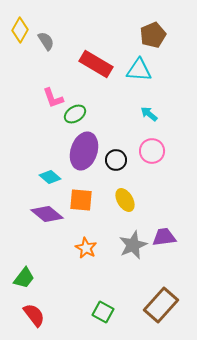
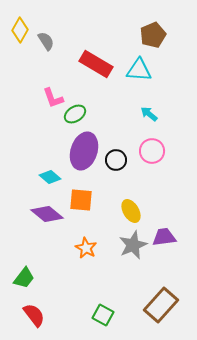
yellow ellipse: moved 6 px right, 11 px down
green square: moved 3 px down
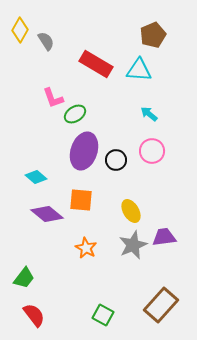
cyan diamond: moved 14 px left
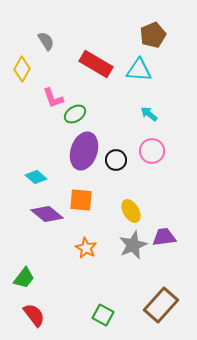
yellow diamond: moved 2 px right, 39 px down
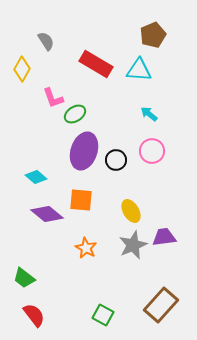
green trapezoid: rotated 90 degrees clockwise
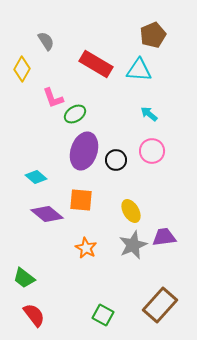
brown rectangle: moved 1 px left
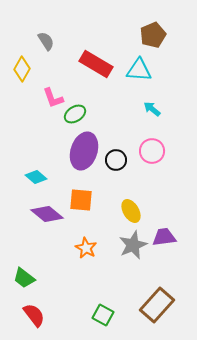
cyan arrow: moved 3 px right, 5 px up
brown rectangle: moved 3 px left
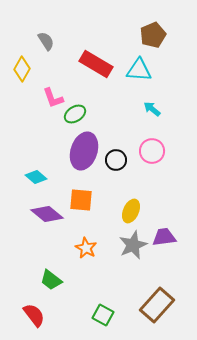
yellow ellipse: rotated 55 degrees clockwise
green trapezoid: moved 27 px right, 2 px down
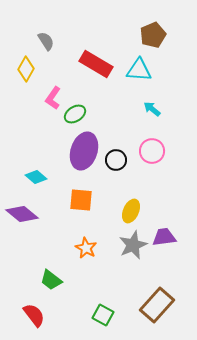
yellow diamond: moved 4 px right
pink L-shape: rotated 55 degrees clockwise
purple diamond: moved 25 px left
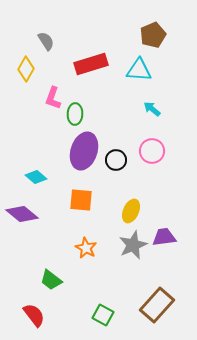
red rectangle: moved 5 px left; rotated 48 degrees counterclockwise
pink L-shape: rotated 15 degrees counterclockwise
green ellipse: rotated 55 degrees counterclockwise
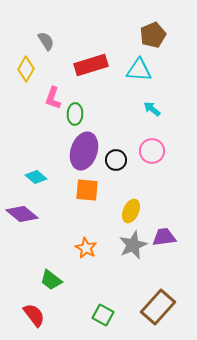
red rectangle: moved 1 px down
orange square: moved 6 px right, 10 px up
brown rectangle: moved 1 px right, 2 px down
